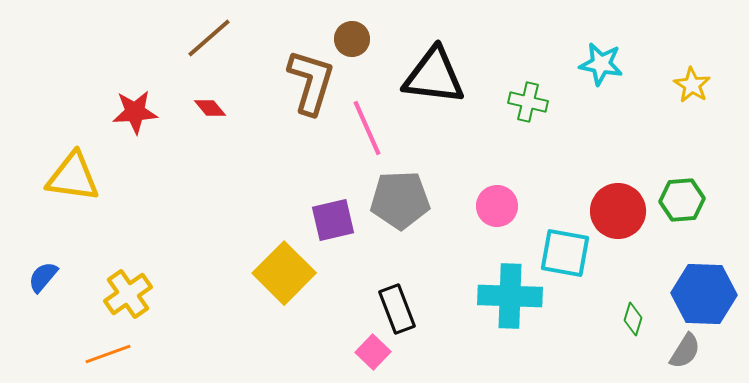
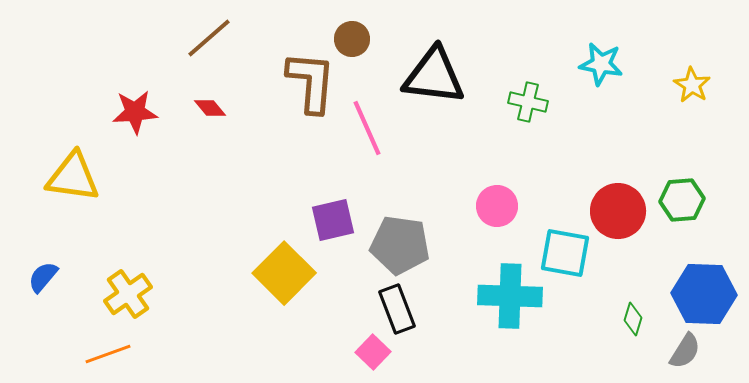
brown L-shape: rotated 12 degrees counterclockwise
gray pentagon: moved 45 px down; rotated 10 degrees clockwise
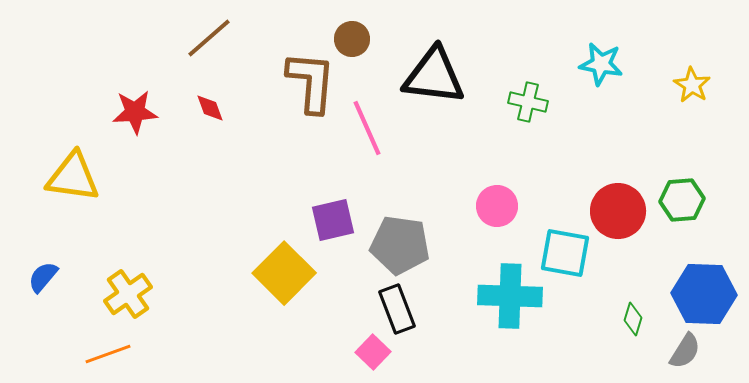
red diamond: rotated 20 degrees clockwise
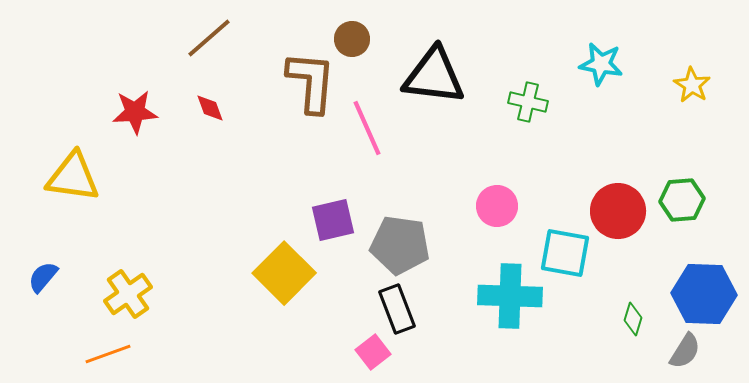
pink square: rotated 8 degrees clockwise
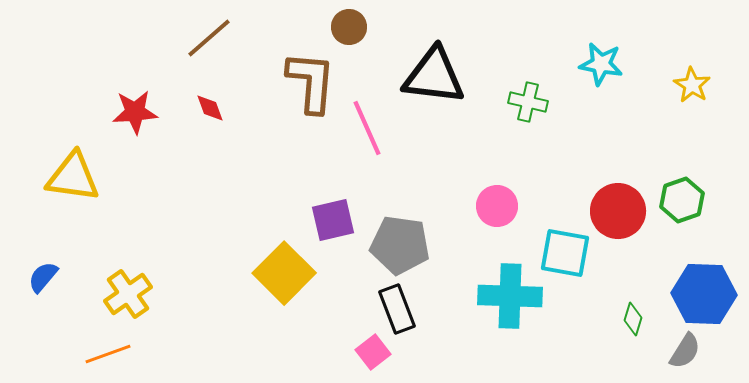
brown circle: moved 3 px left, 12 px up
green hexagon: rotated 15 degrees counterclockwise
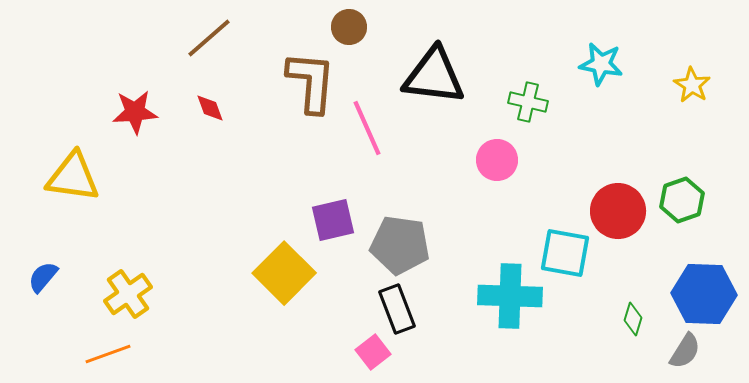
pink circle: moved 46 px up
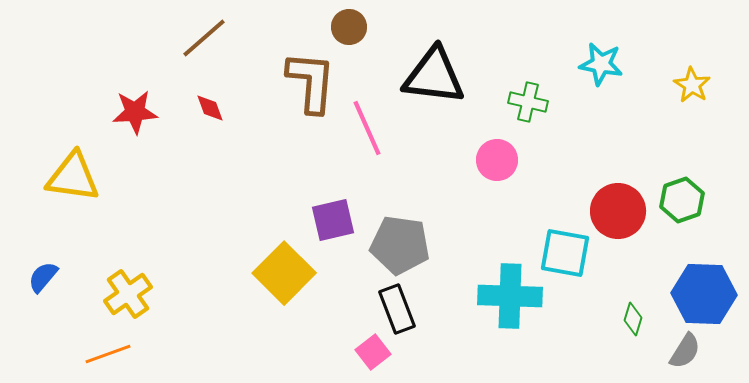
brown line: moved 5 px left
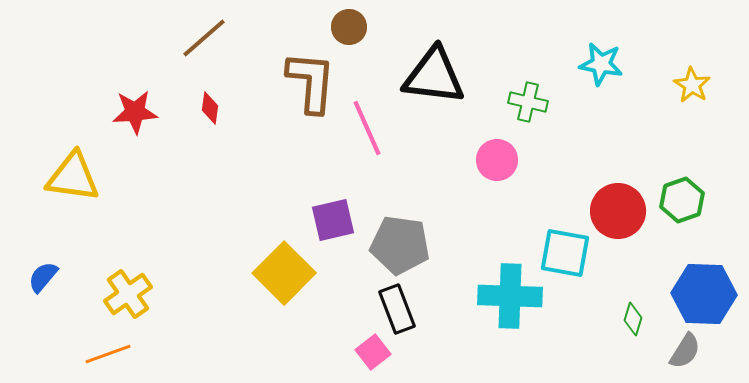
red diamond: rotated 28 degrees clockwise
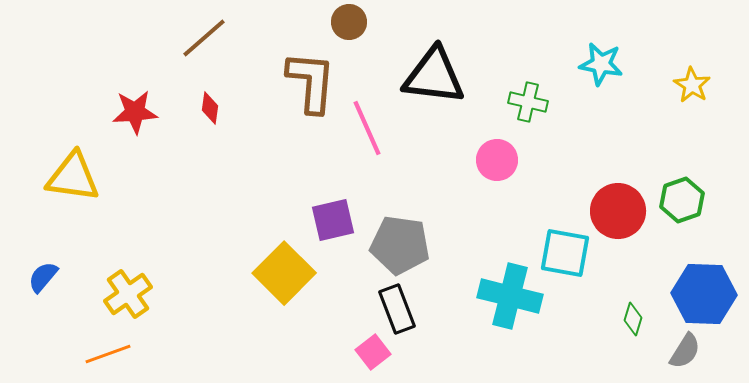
brown circle: moved 5 px up
cyan cross: rotated 12 degrees clockwise
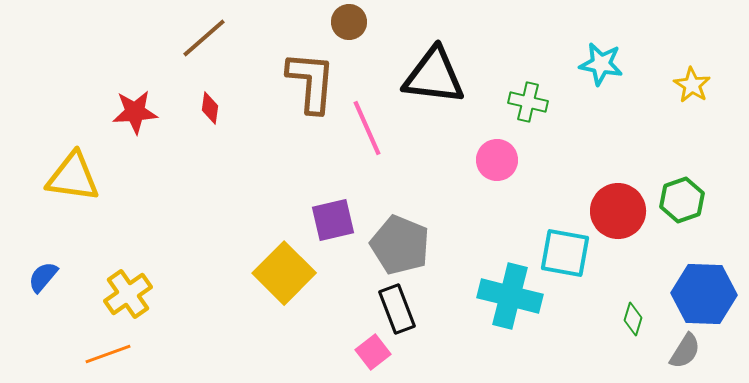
gray pentagon: rotated 14 degrees clockwise
